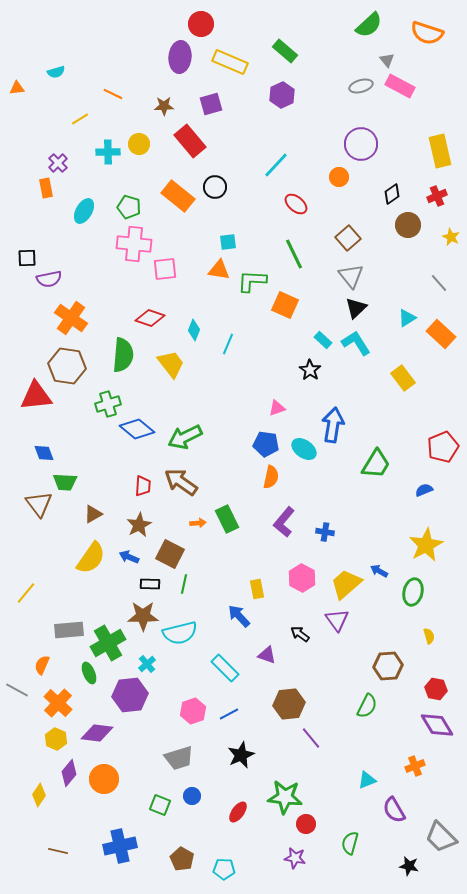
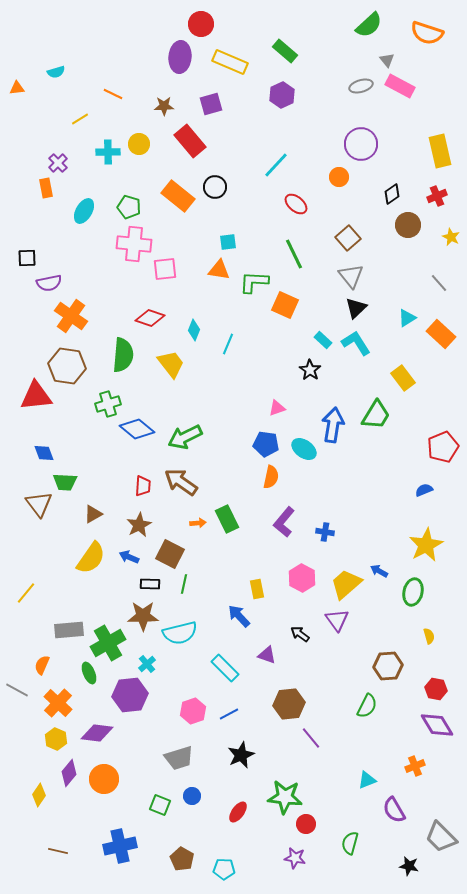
purple semicircle at (49, 279): moved 4 px down
green L-shape at (252, 281): moved 2 px right, 1 px down
orange cross at (71, 318): moved 2 px up
green trapezoid at (376, 464): moved 49 px up
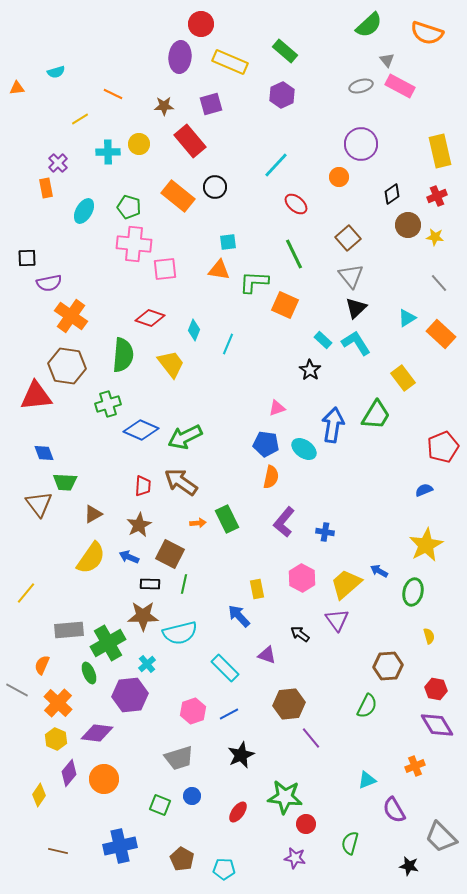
yellow star at (451, 237): moved 16 px left; rotated 18 degrees counterclockwise
blue diamond at (137, 429): moved 4 px right, 1 px down; rotated 16 degrees counterclockwise
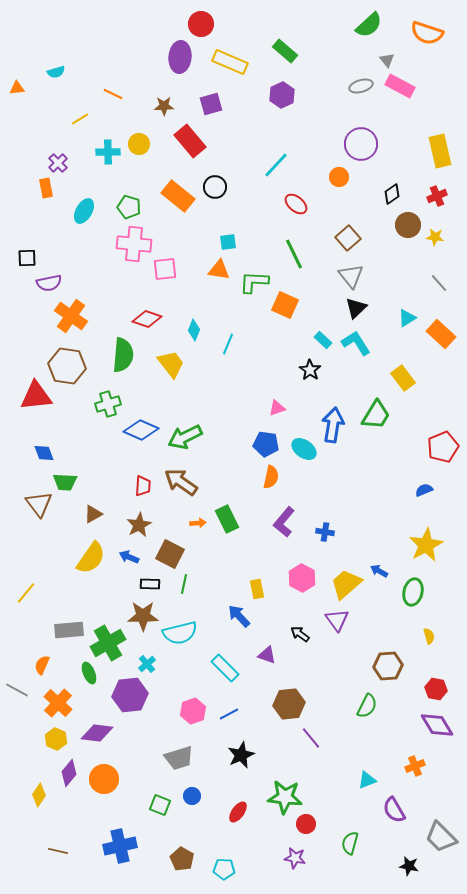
red diamond at (150, 318): moved 3 px left, 1 px down
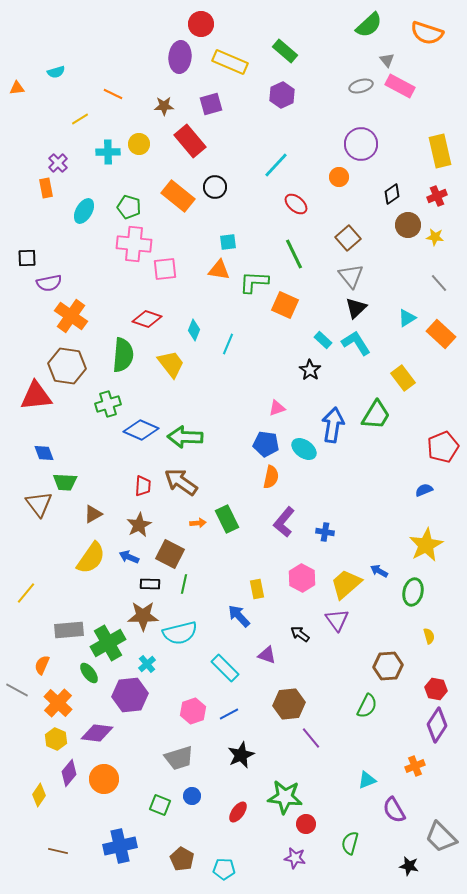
green arrow at (185, 437): rotated 28 degrees clockwise
green ellipse at (89, 673): rotated 15 degrees counterclockwise
purple diamond at (437, 725): rotated 64 degrees clockwise
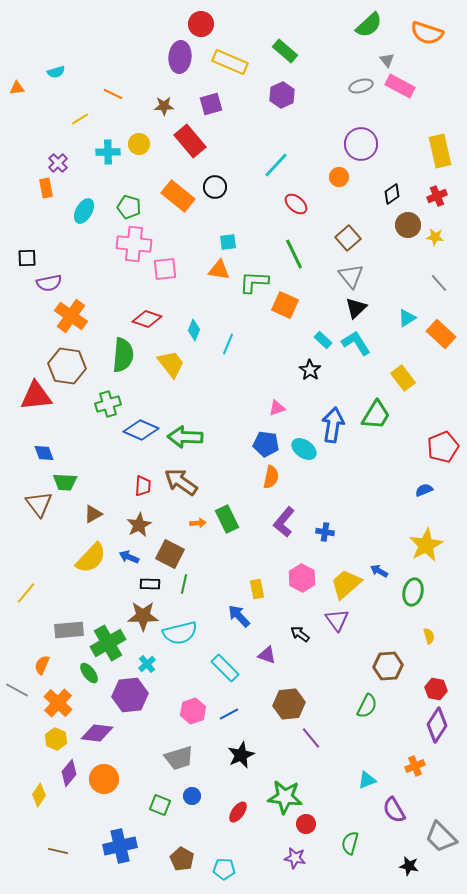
yellow semicircle at (91, 558): rotated 8 degrees clockwise
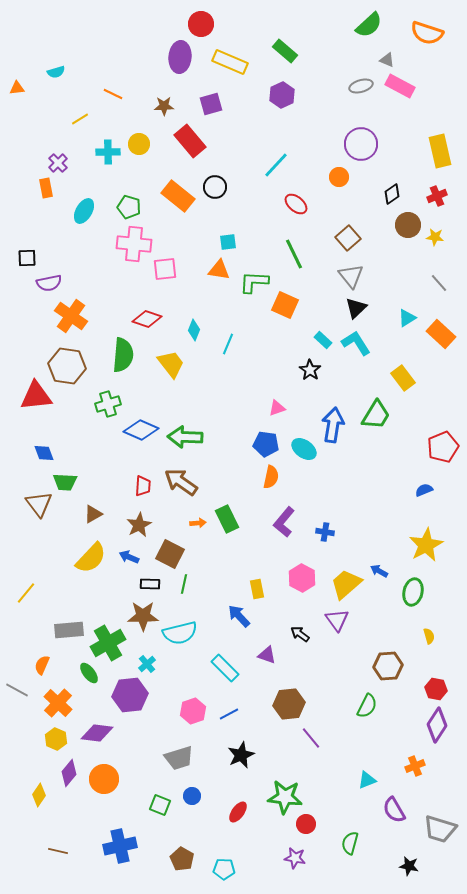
gray triangle at (387, 60): rotated 28 degrees counterclockwise
gray trapezoid at (441, 837): moved 1 px left, 8 px up; rotated 28 degrees counterclockwise
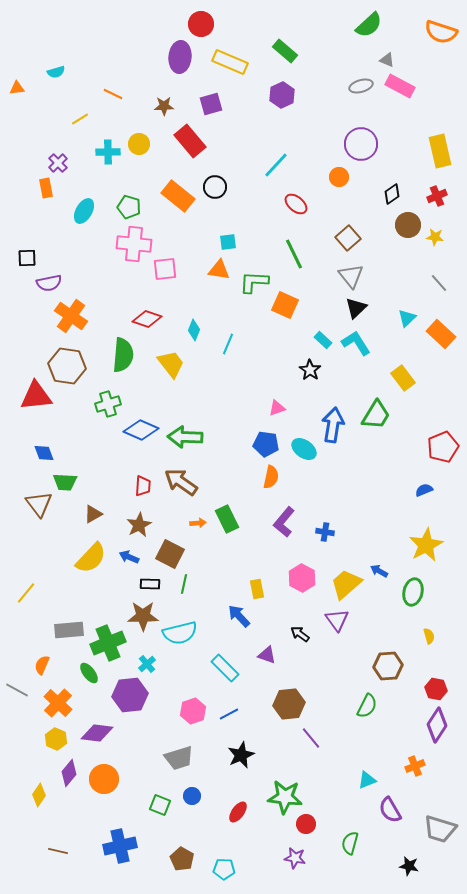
orange semicircle at (427, 33): moved 14 px right, 1 px up
cyan triangle at (407, 318): rotated 12 degrees counterclockwise
green cross at (108, 643): rotated 8 degrees clockwise
purple semicircle at (394, 810): moved 4 px left
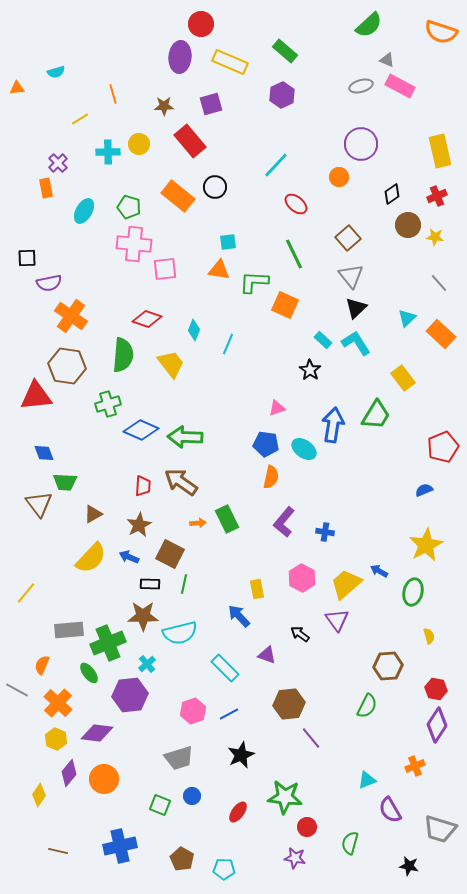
orange line at (113, 94): rotated 48 degrees clockwise
red circle at (306, 824): moved 1 px right, 3 px down
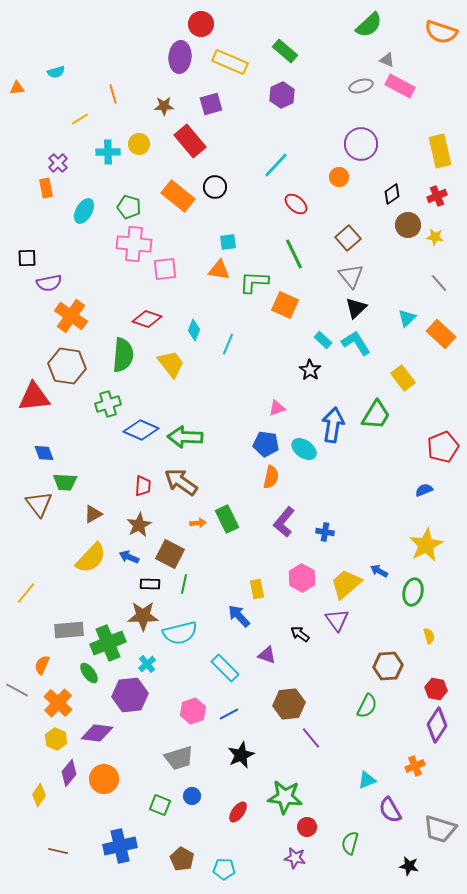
red triangle at (36, 396): moved 2 px left, 1 px down
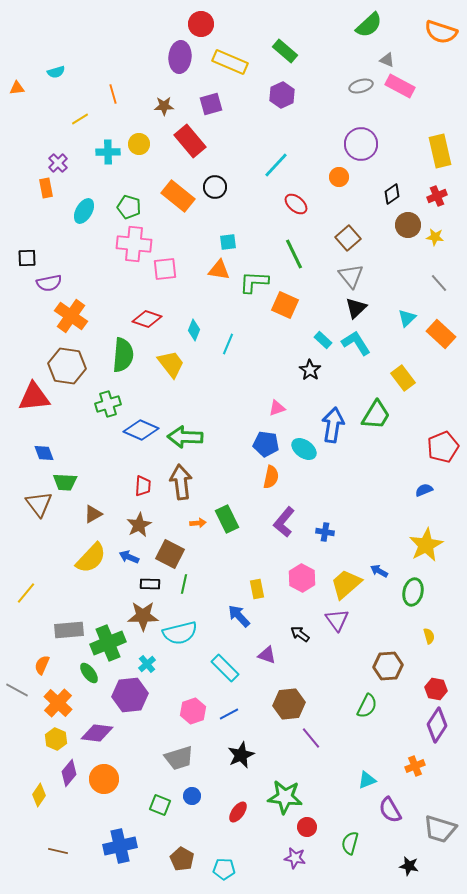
brown arrow at (181, 482): rotated 48 degrees clockwise
